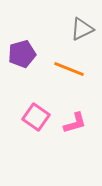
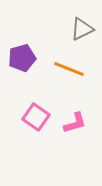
purple pentagon: moved 4 px down
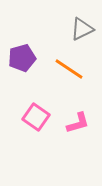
orange line: rotated 12 degrees clockwise
pink L-shape: moved 3 px right
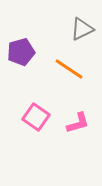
purple pentagon: moved 1 px left, 6 px up
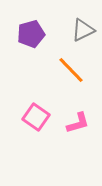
gray triangle: moved 1 px right, 1 px down
purple pentagon: moved 10 px right, 18 px up
orange line: moved 2 px right, 1 px down; rotated 12 degrees clockwise
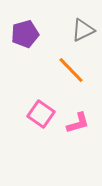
purple pentagon: moved 6 px left
pink square: moved 5 px right, 3 px up
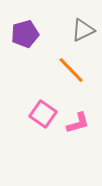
pink square: moved 2 px right
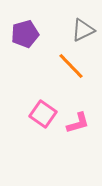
orange line: moved 4 px up
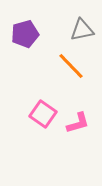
gray triangle: moved 1 px left; rotated 15 degrees clockwise
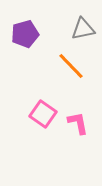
gray triangle: moved 1 px right, 1 px up
pink L-shape: rotated 85 degrees counterclockwise
